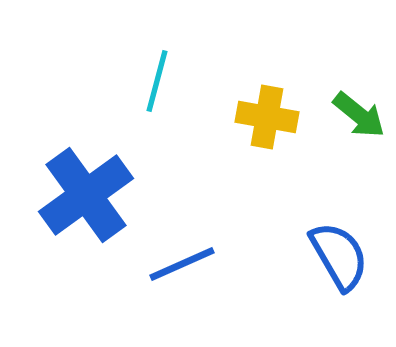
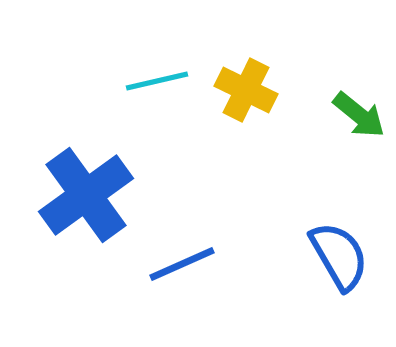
cyan line: rotated 62 degrees clockwise
yellow cross: moved 21 px left, 27 px up; rotated 16 degrees clockwise
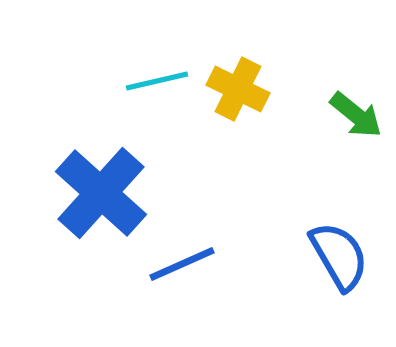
yellow cross: moved 8 px left, 1 px up
green arrow: moved 3 px left
blue cross: moved 15 px right, 2 px up; rotated 12 degrees counterclockwise
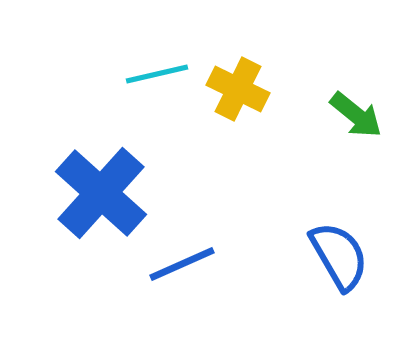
cyan line: moved 7 px up
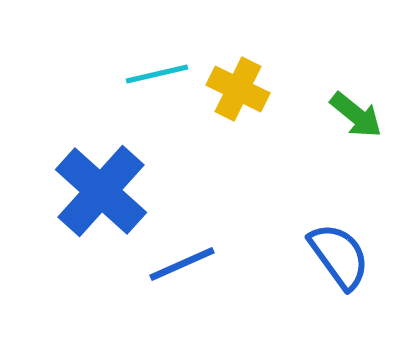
blue cross: moved 2 px up
blue semicircle: rotated 6 degrees counterclockwise
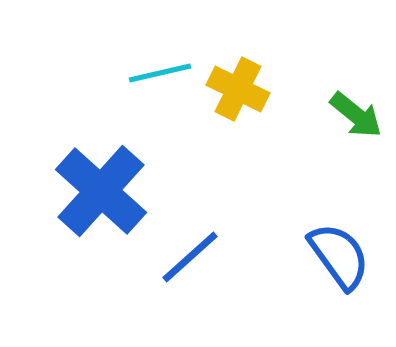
cyan line: moved 3 px right, 1 px up
blue line: moved 8 px right, 7 px up; rotated 18 degrees counterclockwise
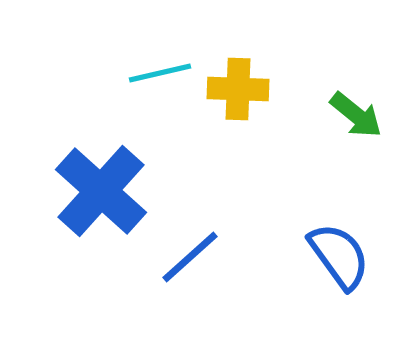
yellow cross: rotated 24 degrees counterclockwise
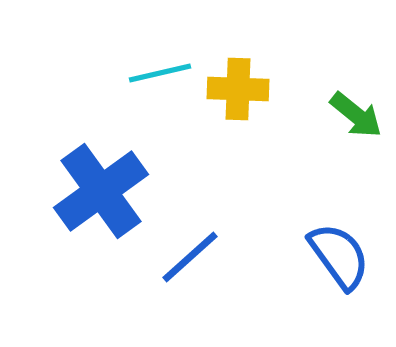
blue cross: rotated 12 degrees clockwise
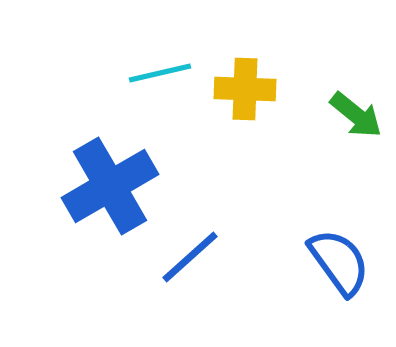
yellow cross: moved 7 px right
blue cross: moved 9 px right, 5 px up; rotated 6 degrees clockwise
blue semicircle: moved 6 px down
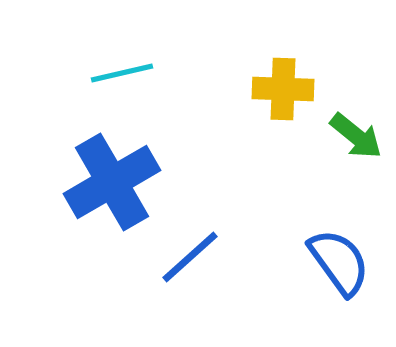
cyan line: moved 38 px left
yellow cross: moved 38 px right
green arrow: moved 21 px down
blue cross: moved 2 px right, 4 px up
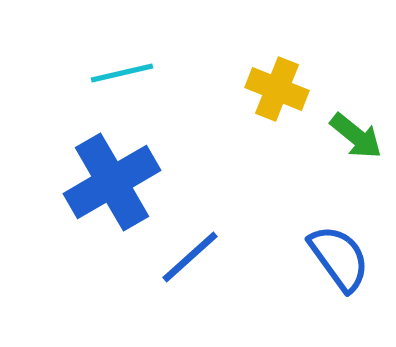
yellow cross: moved 6 px left; rotated 20 degrees clockwise
blue semicircle: moved 4 px up
